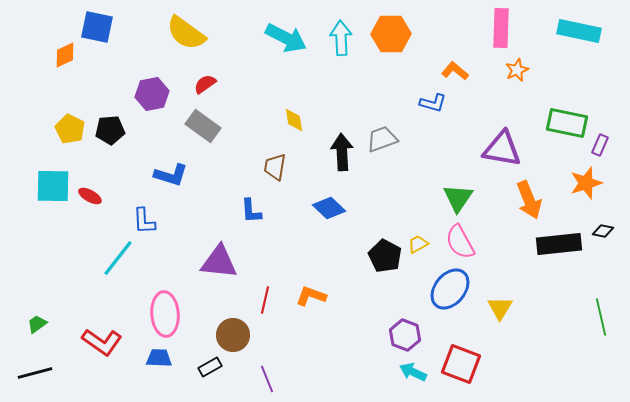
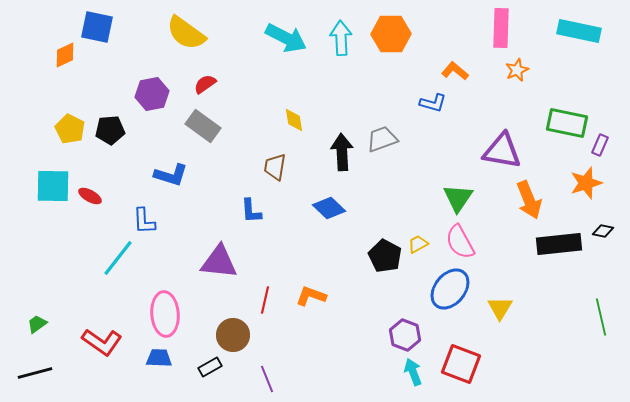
purple triangle at (502, 149): moved 2 px down
cyan arrow at (413, 372): rotated 44 degrees clockwise
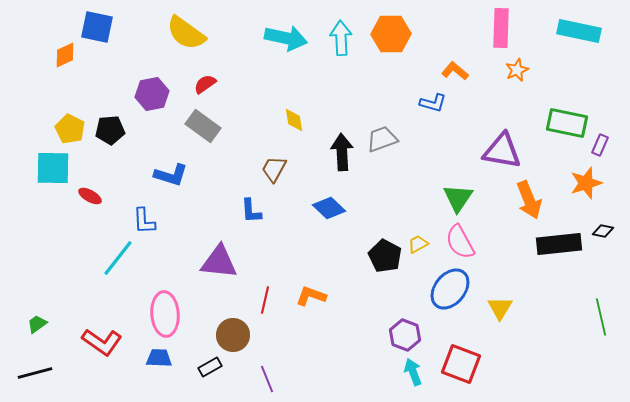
cyan arrow at (286, 38): rotated 15 degrees counterclockwise
brown trapezoid at (275, 167): moved 1 px left, 2 px down; rotated 20 degrees clockwise
cyan square at (53, 186): moved 18 px up
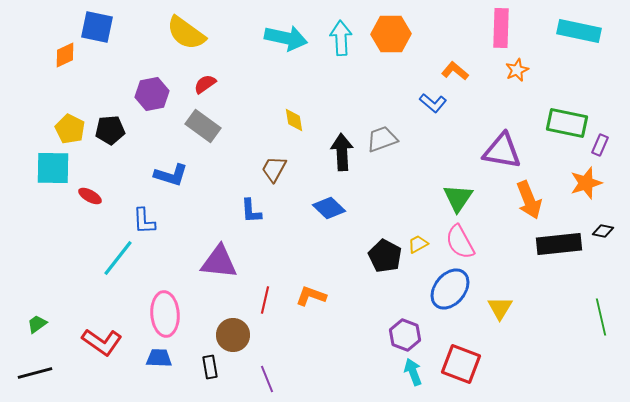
blue L-shape at (433, 103): rotated 24 degrees clockwise
black rectangle at (210, 367): rotated 70 degrees counterclockwise
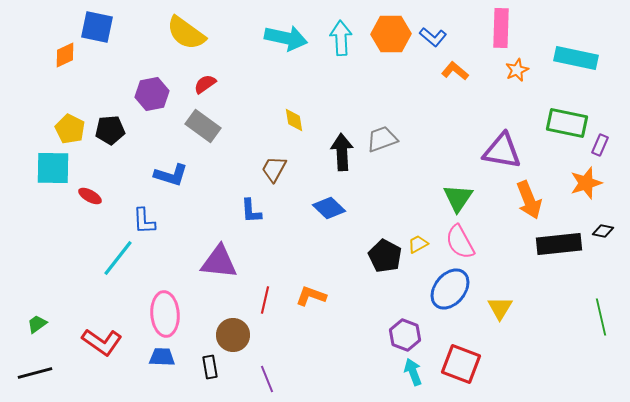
cyan rectangle at (579, 31): moved 3 px left, 27 px down
blue L-shape at (433, 103): moved 66 px up
blue trapezoid at (159, 358): moved 3 px right, 1 px up
